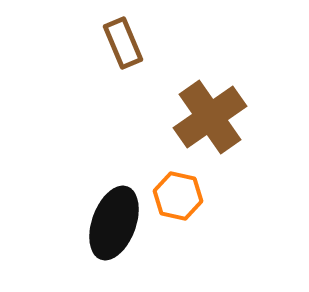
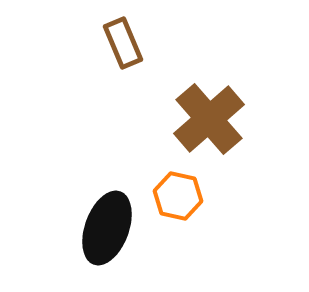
brown cross: moved 1 px left, 2 px down; rotated 6 degrees counterclockwise
black ellipse: moved 7 px left, 5 px down
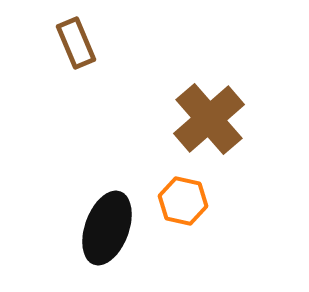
brown rectangle: moved 47 px left
orange hexagon: moved 5 px right, 5 px down
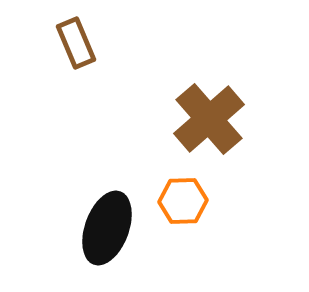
orange hexagon: rotated 15 degrees counterclockwise
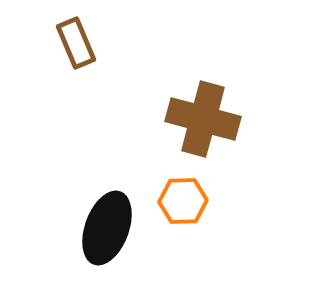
brown cross: moved 6 px left; rotated 34 degrees counterclockwise
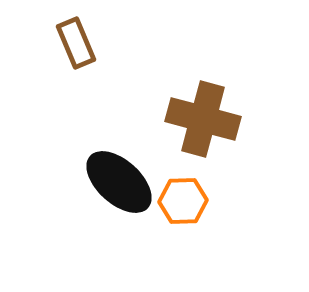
black ellipse: moved 12 px right, 46 px up; rotated 68 degrees counterclockwise
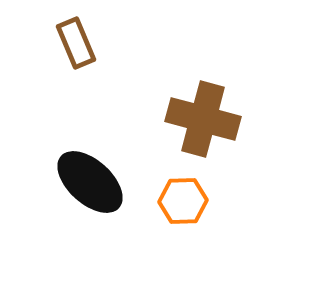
black ellipse: moved 29 px left
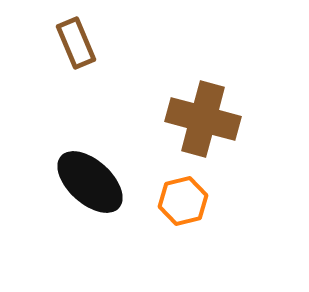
orange hexagon: rotated 12 degrees counterclockwise
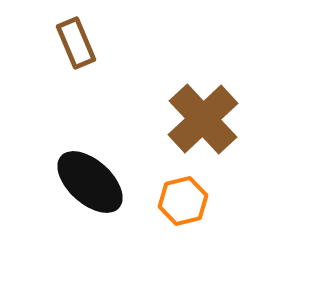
brown cross: rotated 32 degrees clockwise
